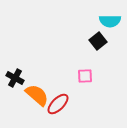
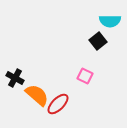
pink square: rotated 28 degrees clockwise
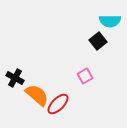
pink square: rotated 35 degrees clockwise
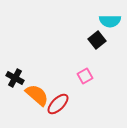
black square: moved 1 px left, 1 px up
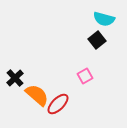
cyan semicircle: moved 6 px left, 2 px up; rotated 15 degrees clockwise
black cross: rotated 18 degrees clockwise
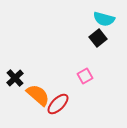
black square: moved 1 px right, 2 px up
orange semicircle: moved 1 px right
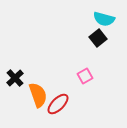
orange semicircle: rotated 30 degrees clockwise
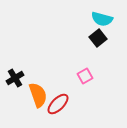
cyan semicircle: moved 2 px left
black cross: rotated 12 degrees clockwise
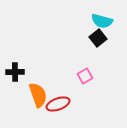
cyan semicircle: moved 2 px down
black cross: moved 6 px up; rotated 30 degrees clockwise
red ellipse: rotated 25 degrees clockwise
